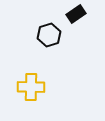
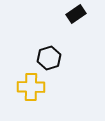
black hexagon: moved 23 px down
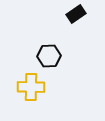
black hexagon: moved 2 px up; rotated 15 degrees clockwise
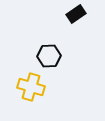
yellow cross: rotated 16 degrees clockwise
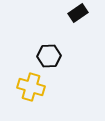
black rectangle: moved 2 px right, 1 px up
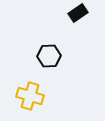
yellow cross: moved 1 px left, 9 px down
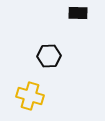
black rectangle: rotated 36 degrees clockwise
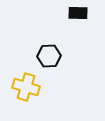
yellow cross: moved 4 px left, 9 px up
